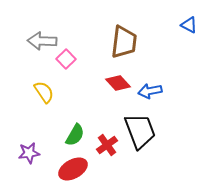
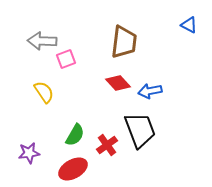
pink square: rotated 24 degrees clockwise
black trapezoid: moved 1 px up
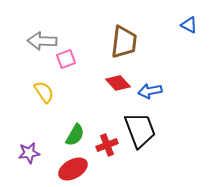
red cross: rotated 15 degrees clockwise
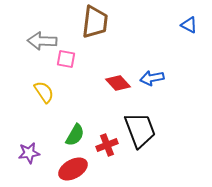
brown trapezoid: moved 29 px left, 20 px up
pink square: rotated 30 degrees clockwise
blue arrow: moved 2 px right, 13 px up
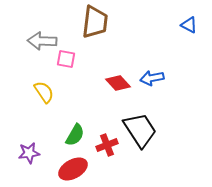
black trapezoid: rotated 12 degrees counterclockwise
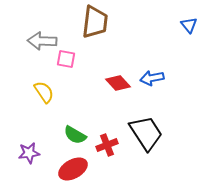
blue triangle: rotated 24 degrees clockwise
black trapezoid: moved 6 px right, 3 px down
green semicircle: rotated 90 degrees clockwise
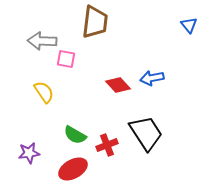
red diamond: moved 2 px down
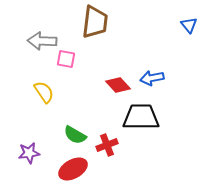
black trapezoid: moved 5 px left, 16 px up; rotated 57 degrees counterclockwise
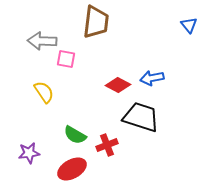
brown trapezoid: moved 1 px right
red diamond: rotated 20 degrees counterclockwise
black trapezoid: rotated 18 degrees clockwise
red ellipse: moved 1 px left
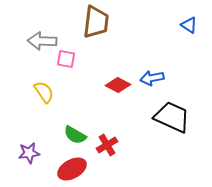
blue triangle: rotated 18 degrees counterclockwise
black trapezoid: moved 31 px right; rotated 6 degrees clockwise
red cross: rotated 10 degrees counterclockwise
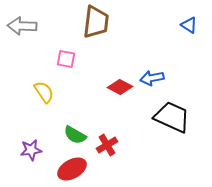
gray arrow: moved 20 px left, 15 px up
red diamond: moved 2 px right, 2 px down
purple star: moved 2 px right, 3 px up
